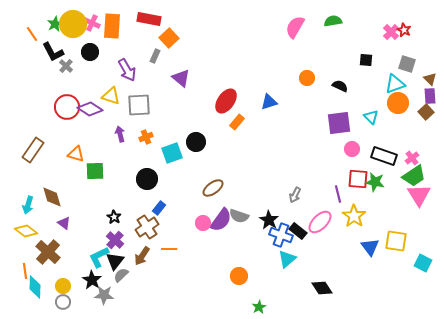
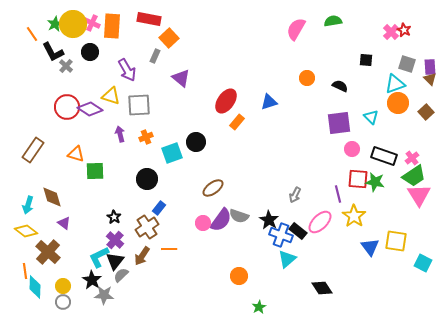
pink semicircle at (295, 27): moved 1 px right, 2 px down
purple rectangle at (430, 96): moved 29 px up
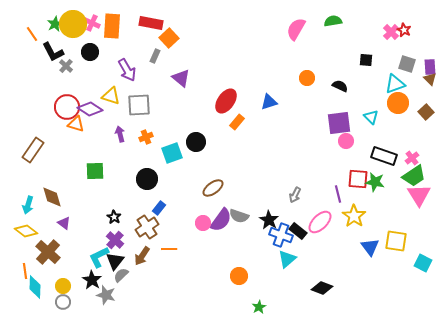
red rectangle at (149, 19): moved 2 px right, 4 px down
pink circle at (352, 149): moved 6 px left, 8 px up
orange triangle at (76, 154): moved 30 px up
black diamond at (322, 288): rotated 35 degrees counterclockwise
gray star at (104, 295): moved 2 px right; rotated 12 degrees clockwise
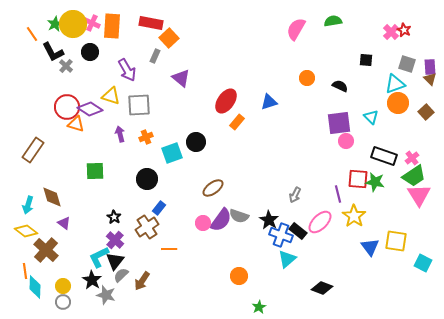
brown cross at (48, 252): moved 2 px left, 2 px up
brown arrow at (142, 256): moved 25 px down
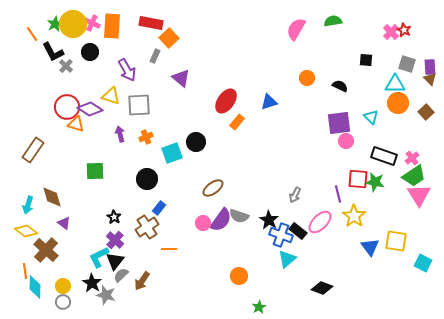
cyan triangle at (395, 84): rotated 20 degrees clockwise
black star at (92, 280): moved 3 px down
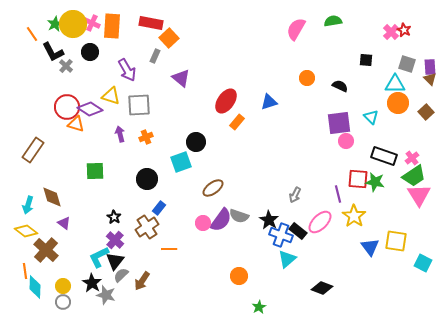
cyan square at (172, 153): moved 9 px right, 9 px down
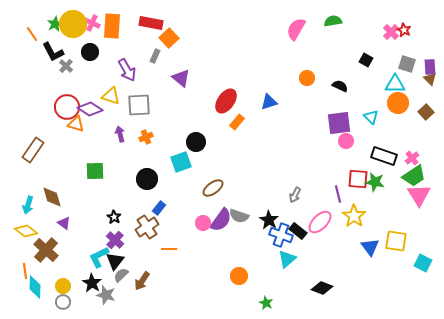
black square at (366, 60): rotated 24 degrees clockwise
green star at (259, 307): moved 7 px right, 4 px up; rotated 16 degrees counterclockwise
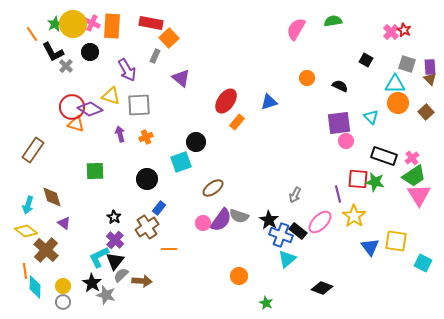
red circle at (67, 107): moved 5 px right
brown arrow at (142, 281): rotated 120 degrees counterclockwise
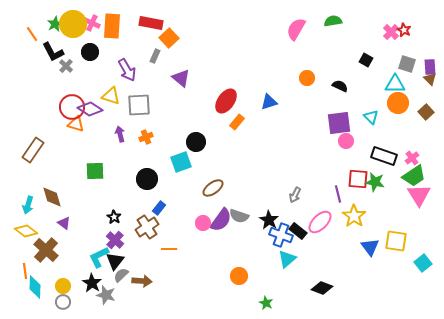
cyan square at (423, 263): rotated 24 degrees clockwise
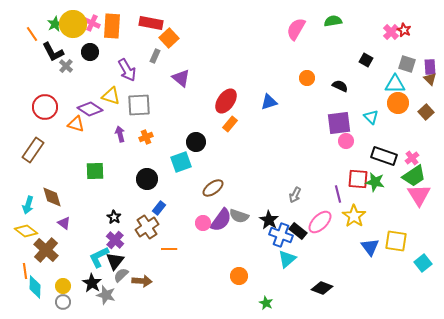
red circle at (72, 107): moved 27 px left
orange rectangle at (237, 122): moved 7 px left, 2 px down
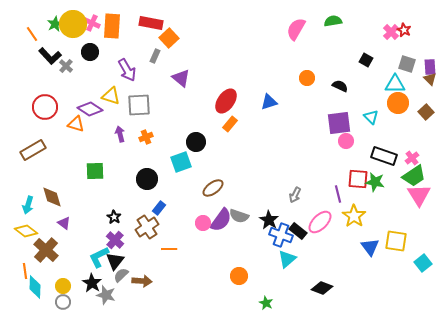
black L-shape at (53, 52): moved 3 px left, 4 px down; rotated 15 degrees counterclockwise
brown rectangle at (33, 150): rotated 25 degrees clockwise
